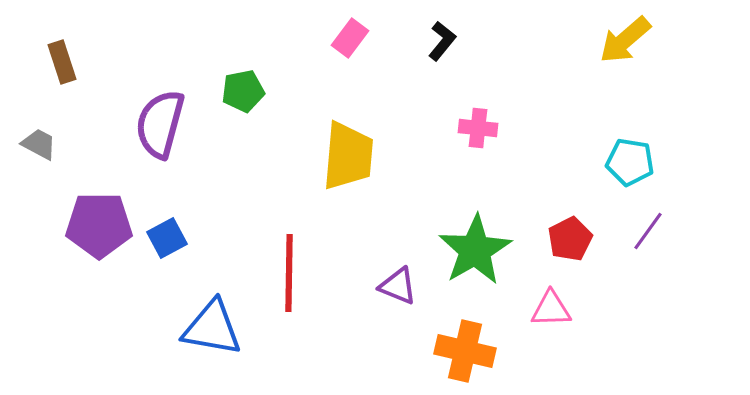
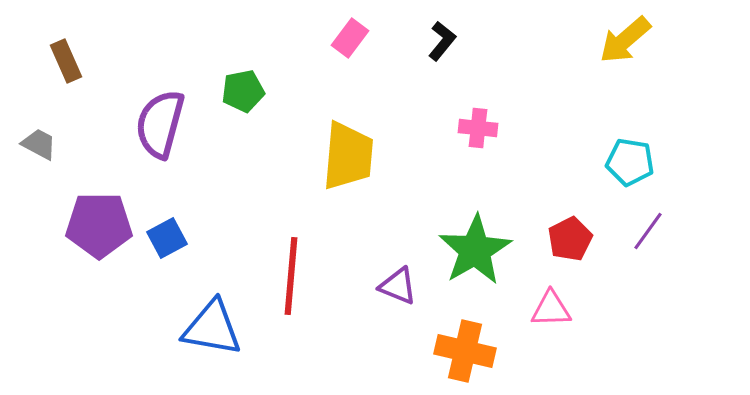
brown rectangle: moved 4 px right, 1 px up; rotated 6 degrees counterclockwise
red line: moved 2 px right, 3 px down; rotated 4 degrees clockwise
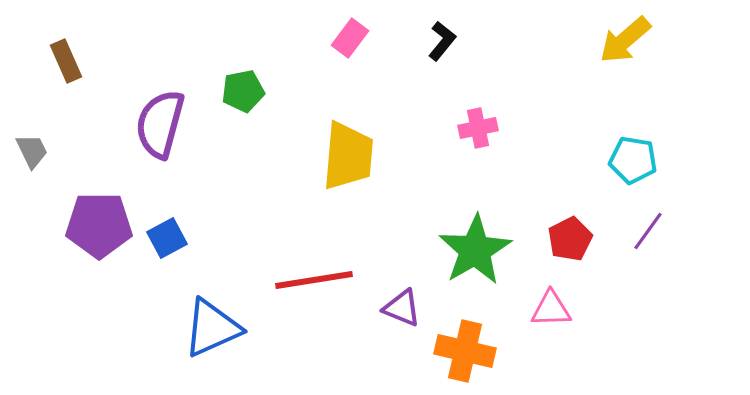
pink cross: rotated 18 degrees counterclockwise
gray trapezoid: moved 7 px left, 7 px down; rotated 36 degrees clockwise
cyan pentagon: moved 3 px right, 2 px up
red line: moved 23 px right, 4 px down; rotated 76 degrees clockwise
purple triangle: moved 4 px right, 22 px down
blue triangle: rotated 34 degrees counterclockwise
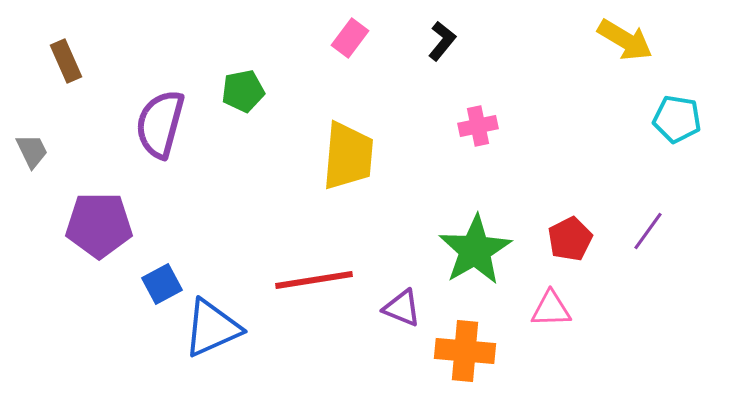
yellow arrow: rotated 108 degrees counterclockwise
pink cross: moved 2 px up
cyan pentagon: moved 44 px right, 41 px up
blue square: moved 5 px left, 46 px down
orange cross: rotated 8 degrees counterclockwise
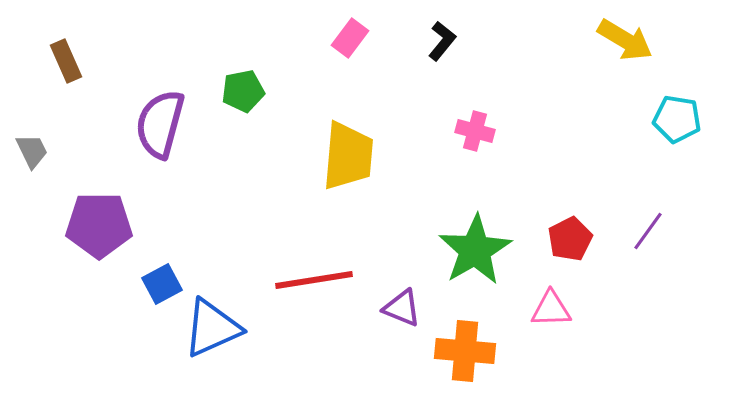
pink cross: moved 3 px left, 5 px down; rotated 27 degrees clockwise
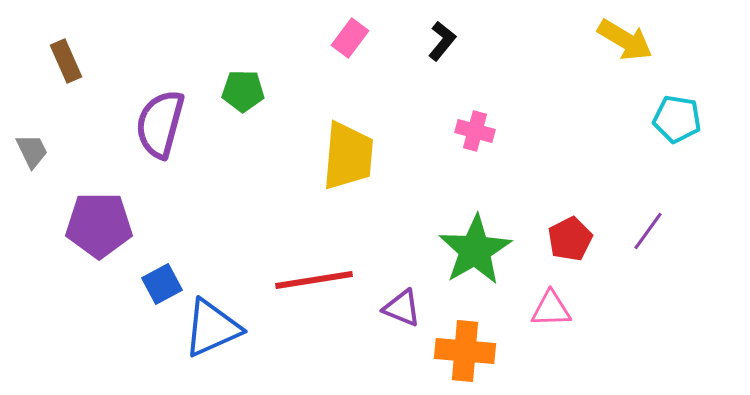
green pentagon: rotated 12 degrees clockwise
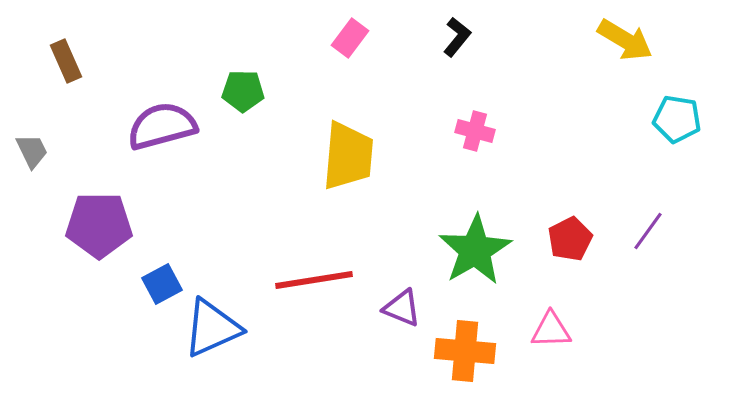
black L-shape: moved 15 px right, 4 px up
purple semicircle: moved 2 px right, 2 px down; rotated 60 degrees clockwise
pink triangle: moved 21 px down
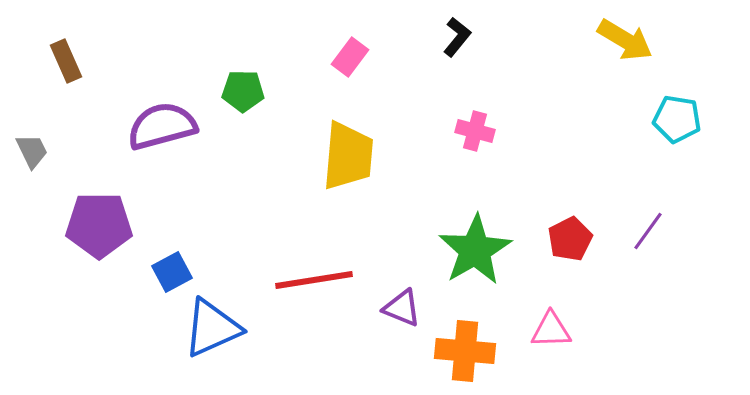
pink rectangle: moved 19 px down
blue square: moved 10 px right, 12 px up
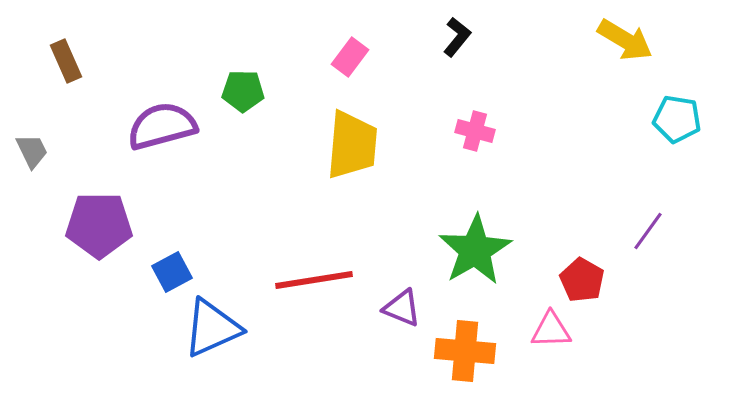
yellow trapezoid: moved 4 px right, 11 px up
red pentagon: moved 12 px right, 41 px down; rotated 15 degrees counterclockwise
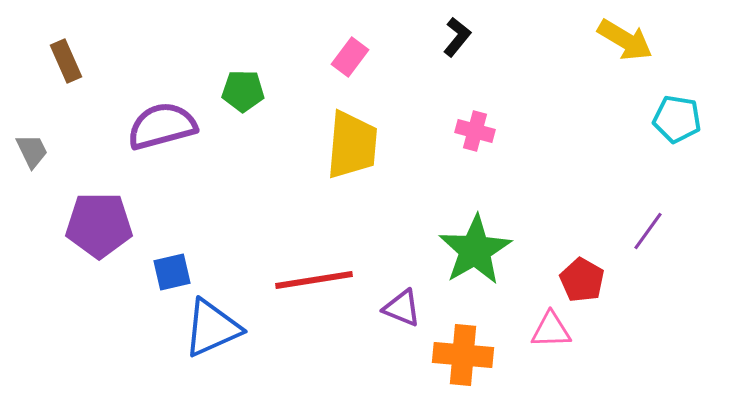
blue square: rotated 15 degrees clockwise
orange cross: moved 2 px left, 4 px down
